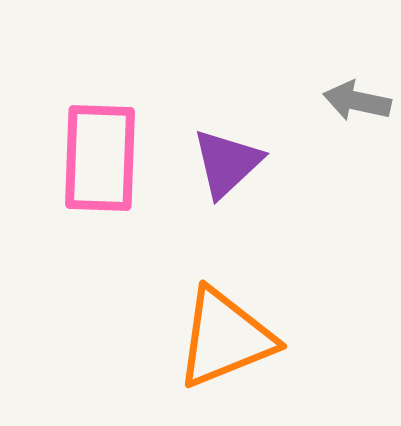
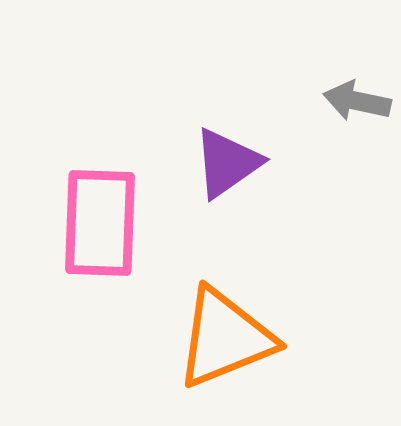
pink rectangle: moved 65 px down
purple triangle: rotated 8 degrees clockwise
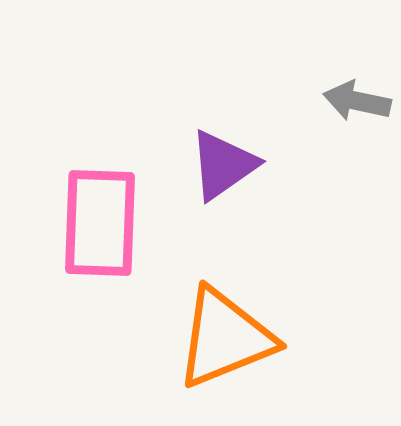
purple triangle: moved 4 px left, 2 px down
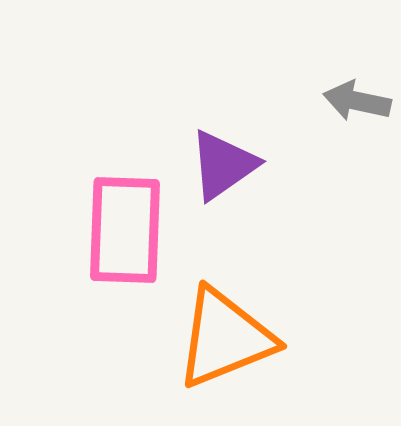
pink rectangle: moved 25 px right, 7 px down
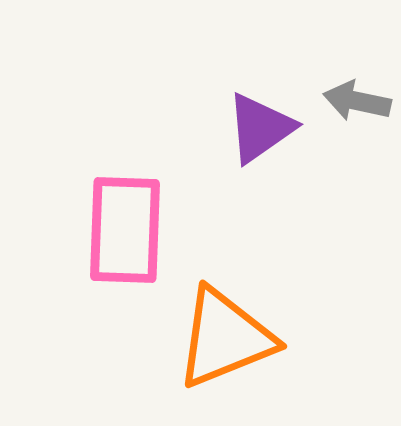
purple triangle: moved 37 px right, 37 px up
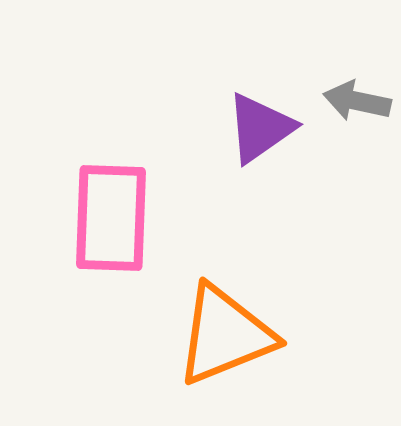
pink rectangle: moved 14 px left, 12 px up
orange triangle: moved 3 px up
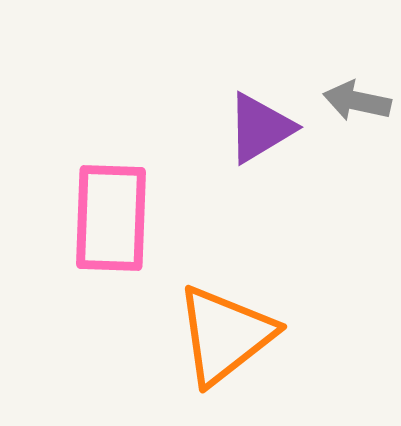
purple triangle: rotated 4 degrees clockwise
orange triangle: rotated 16 degrees counterclockwise
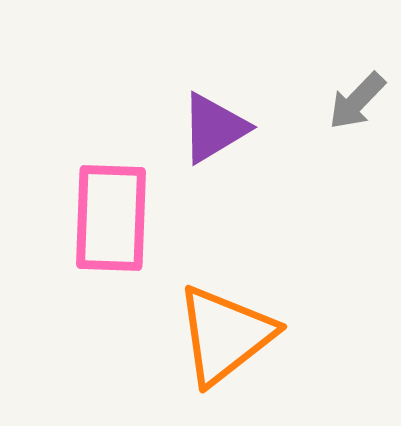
gray arrow: rotated 58 degrees counterclockwise
purple triangle: moved 46 px left
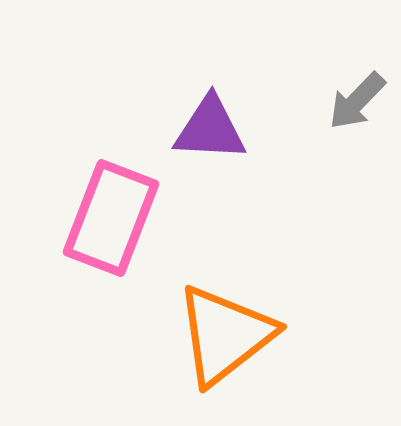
purple triangle: moved 4 px left, 1 px down; rotated 34 degrees clockwise
pink rectangle: rotated 19 degrees clockwise
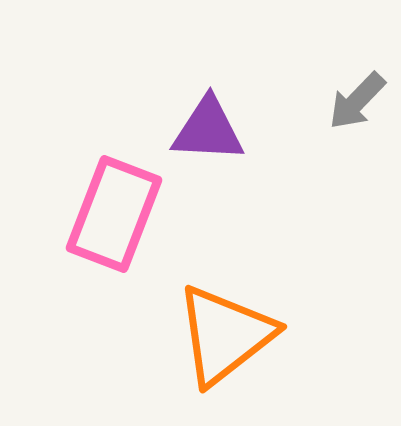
purple triangle: moved 2 px left, 1 px down
pink rectangle: moved 3 px right, 4 px up
